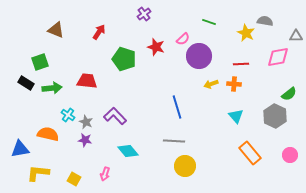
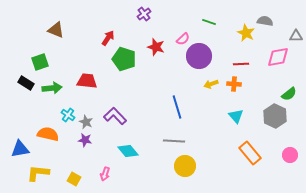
red arrow: moved 9 px right, 6 px down
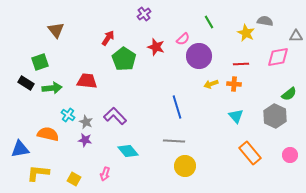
green line: rotated 40 degrees clockwise
brown triangle: rotated 30 degrees clockwise
green pentagon: rotated 15 degrees clockwise
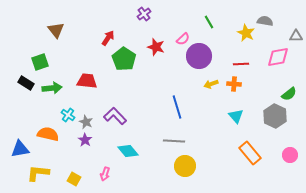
purple star: rotated 24 degrees clockwise
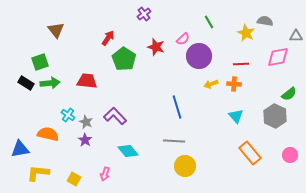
green arrow: moved 2 px left, 5 px up
